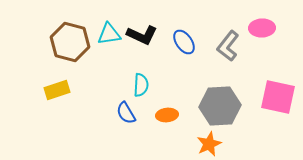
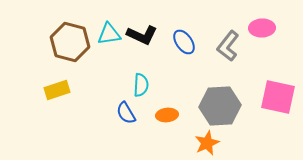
orange star: moved 2 px left, 1 px up
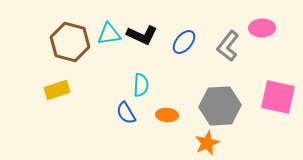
blue ellipse: rotated 75 degrees clockwise
orange ellipse: rotated 10 degrees clockwise
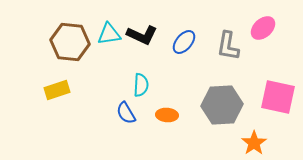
pink ellipse: moved 1 px right; rotated 40 degrees counterclockwise
brown hexagon: rotated 9 degrees counterclockwise
gray L-shape: rotated 28 degrees counterclockwise
gray hexagon: moved 2 px right, 1 px up
orange star: moved 47 px right; rotated 10 degrees counterclockwise
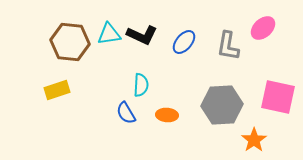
orange star: moved 3 px up
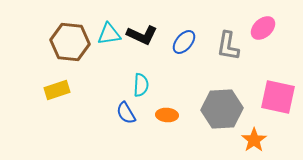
gray hexagon: moved 4 px down
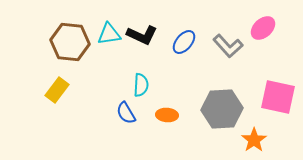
gray L-shape: rotated 52 degrees counterclockwise
yellow rectangle: rotated 35 degrees counterclockwise
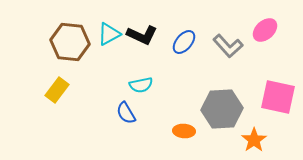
pink ellipse: moved 2 px right, 2 px down
cyan triangle: rotated 20 degrees counterclockwise
cyan semicircle: rotated 75 degrees clockwise
orange ellipse: moved 17 px right, 16 px down
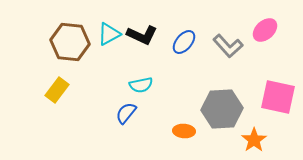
blue semicircle: rotated 70 degrees clockwise
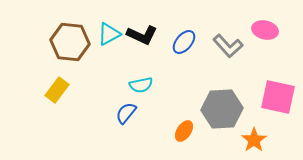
pink ellipse: rotated 55 degrees clockwise
orange ellipse: rotated 60 degrees counterclockwise
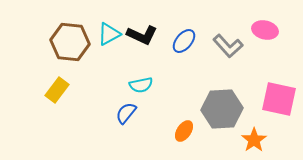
blue ellipse: moved 1 px up
pink square: moved 1 px right, 2 px down
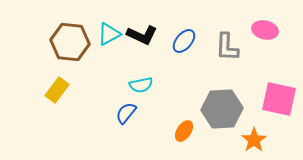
gray L-shape: moved 1 px left, 1 px down; rotated 44 degrees clockwise
